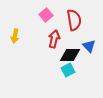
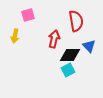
pink square: moved 18 px left; rotated 24 degrees clockwise
red semicircle: moved 2 px right, 1 px down
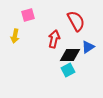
red semicircle: rotated 20 degrees counterclockwise
blue triangle: moved 1 px left, 1 px down; rotated 40 degrees clockwise
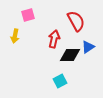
cyan square: moved 8 px left, 11 px down
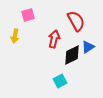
black diamond: moved 2 px right; rotated 25 degrees counterclockwise
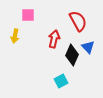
pink square: rotated 16 degrees clockwise
red semicircle: moved 2 px right
blue triangle: rotated 40 degrees counterclockwise
black diamond: rotated 40 degrees counterclockwise
cyan square: moved 1 px right
